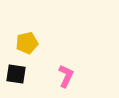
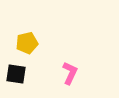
pink L-shape: moved 4 px right, 3 px up
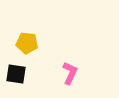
yellow pentagon: rotated 20 degrees clockwise
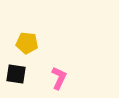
pink L-shape: moved 11 px left, 5 px down
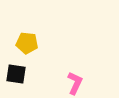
pink L-shape: moved 16 px right, 5 px down
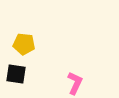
yellow pentagon: moved 3 px left, 1 px down
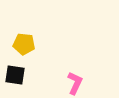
black square: moved 1 px left, 1 px down
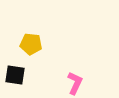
yellow pentagon: moved 7 px right
